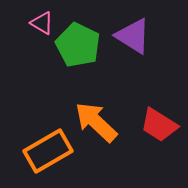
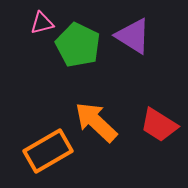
pink triangle: rotated 45 degrees counterclockwise
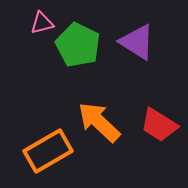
purple triangle: moved 4 px right, 6 px down
orange arrow: moved 3 px right
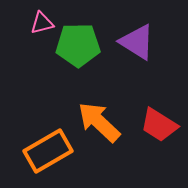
green pentagon: rotated 27 degrees counterclockwise
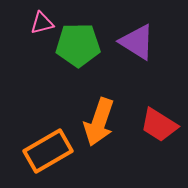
orange arrow: rotated 114 degrees counterclockwise
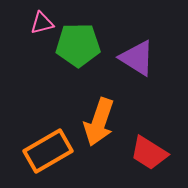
purple triangle: moved 16 px down
red trapezoid: moved 10 px left, 28 px down
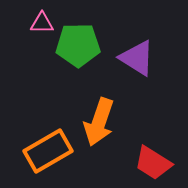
pink triangle: rotated 15 degrees clockwise
red trapezoid: moved 4 px right, 10 px down
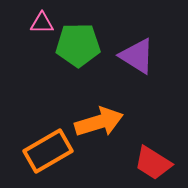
purple triangle: moved 2 px up
orange arrow: rotated 126 degrees counterclockwise
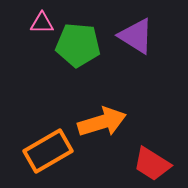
green pentagon: rotated 6 degrees clockwise
purple triangle: moved 1 px left, 20 px up
orange arrow: moved 3 px right
red trapezoid: moved 1 px left, 1 px down
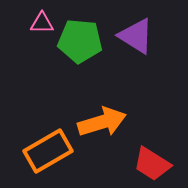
green pentagon: moved 2 px right, 4 px up
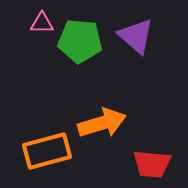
purple triangle: rotated 9 degrees clockwise
orange arrow: moved 1 px down
orange rectangle: moved 1 px left; rotated 15 degrees clockwise
red trapezoid: rotated 27 degrees counterclockwise
